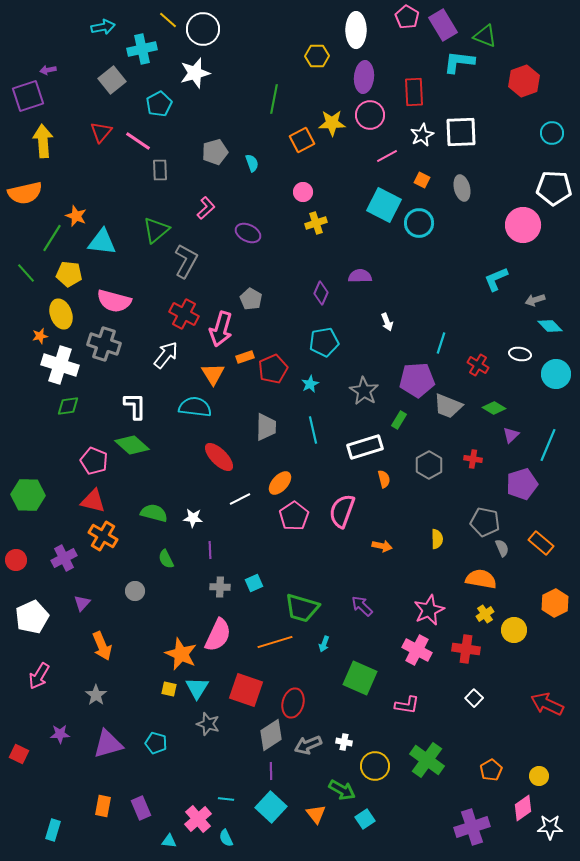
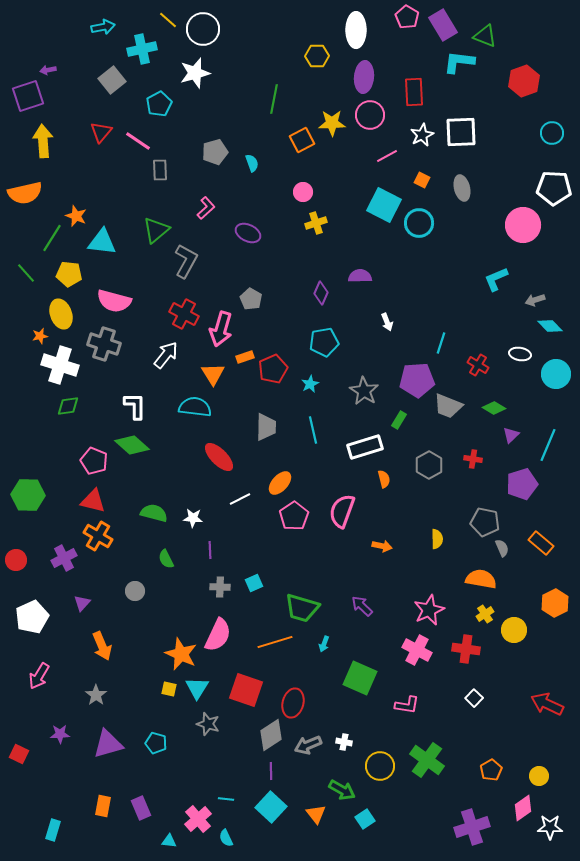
orange cross at (103, 536): moved 5 px left
yellow circle at (375, 766): moved 5 px right
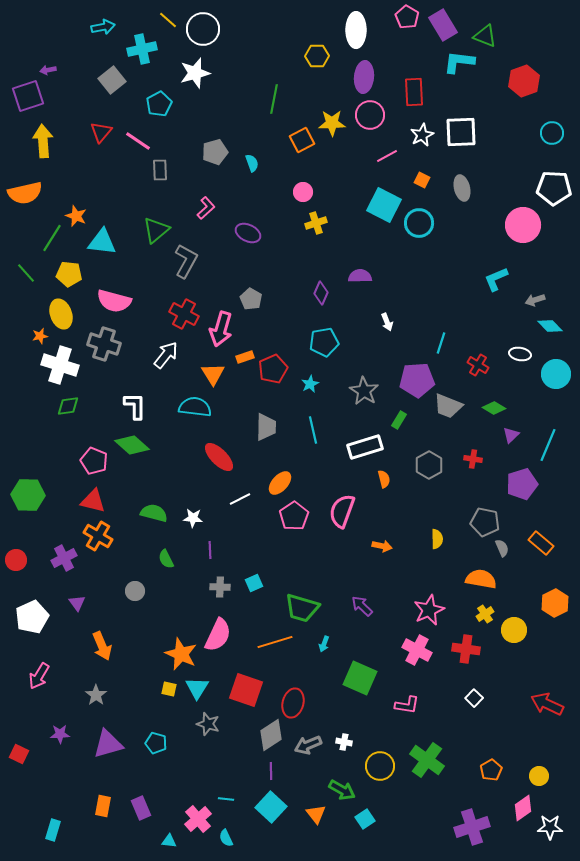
purple triangle at (82, 603): moved 5 px left; rotated 18 degrees counterclockwise
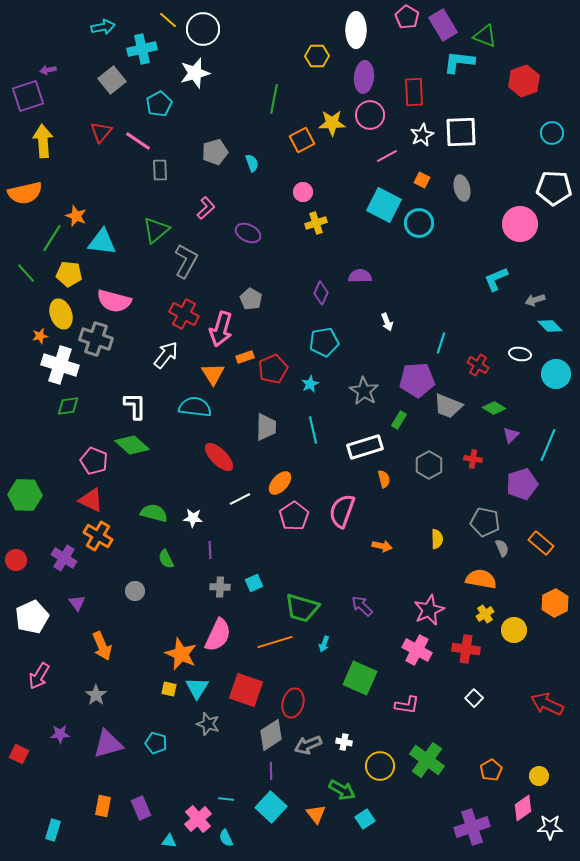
pink circle at (523, 225): moved 3 px left, 1 px up
gray cross at (104, 344): moved 8 px left, 5 px up
green hexagon at (28, 495): moved 3 px left
red triangle at (93, 501): moved 2 px left, 1 px up; rotated 12 degrees clockwise
purple cross at (64, 558): rotated 30 degrees counterclockwise
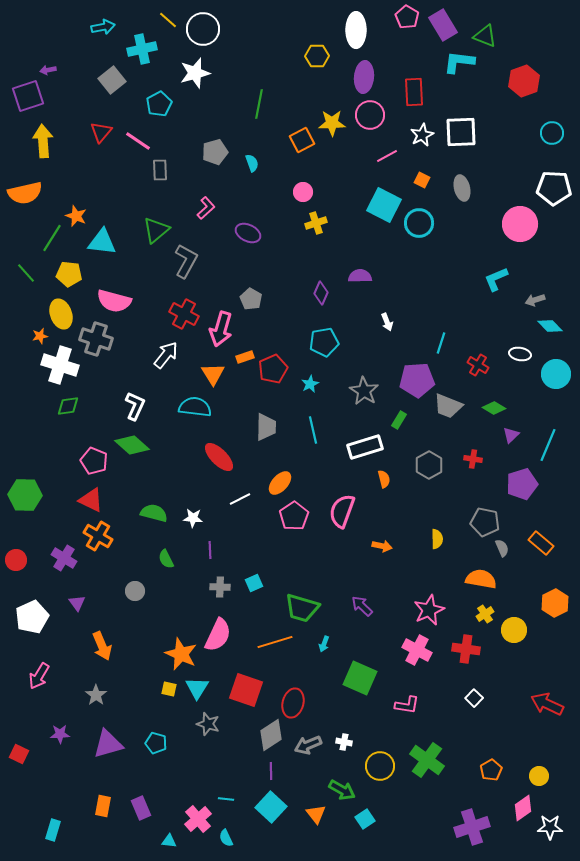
green line at (274, 99): moved 15 px left, 5 px down
white L-shape at (135, 406): rotated 24 degrees clockwise
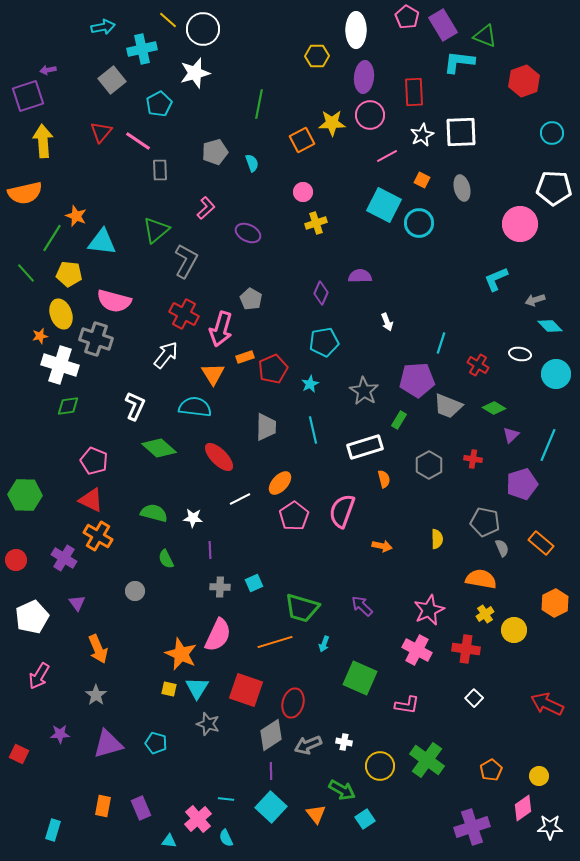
green diamond at (132, 445): moved 27 px right, 3 px down
orange arrow at (102, 646): moved 4 px left, 3 px down
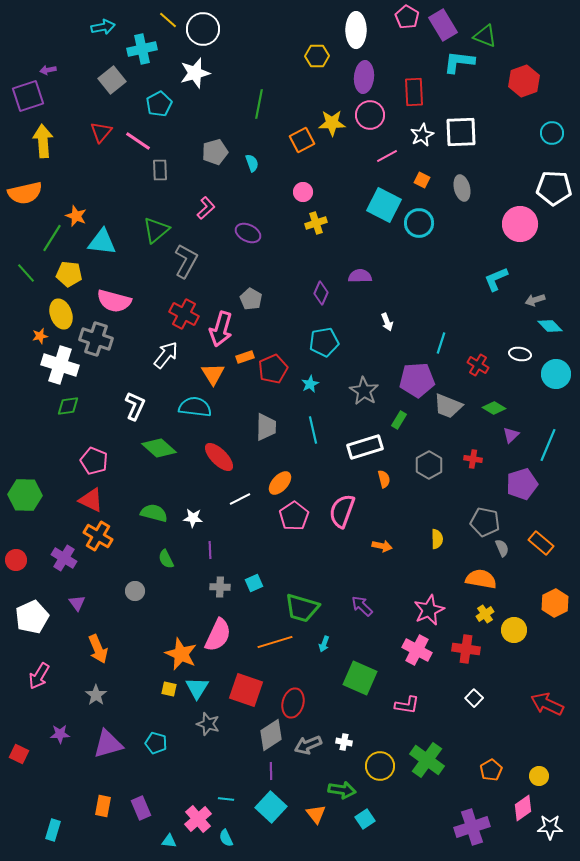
green arrow at (342, 790): rotated 20 degrees counterclockwise
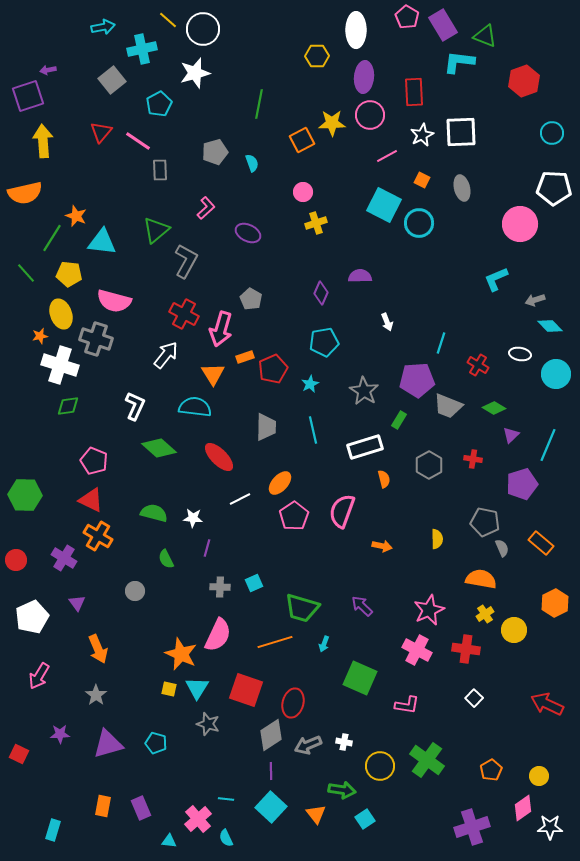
purple line at (210, 550): moved 3 px left, 2 px up; rotated 18 degrees clockwise
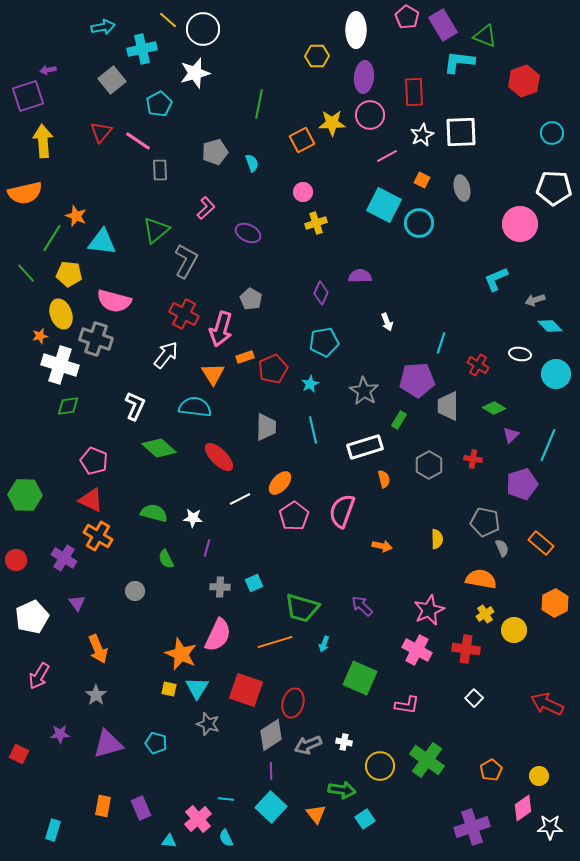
gray trapezoid at (448, 406): rotated 68 degrees clockwise
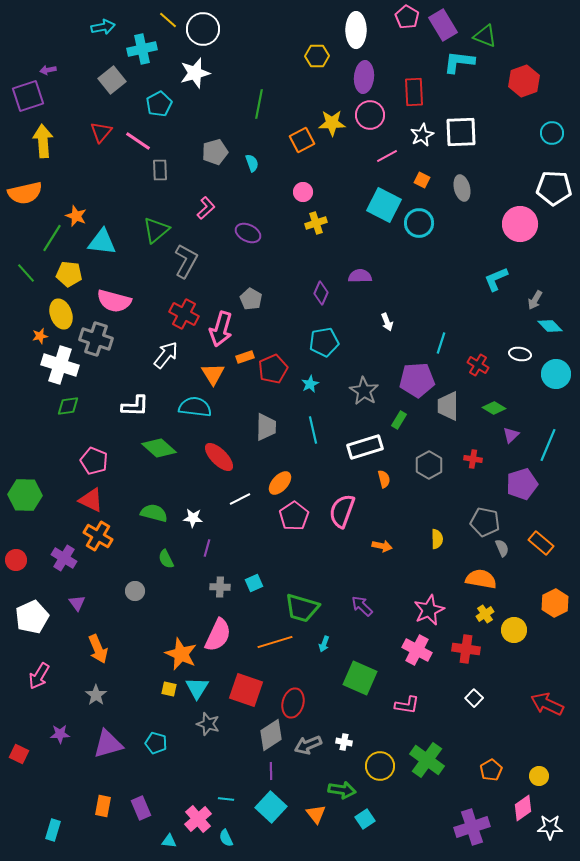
gray arrow at (535, 300): rotated 42 degrees counterclockwise
white L-shape at (135, 406): rotated 68 degrees clockwise
